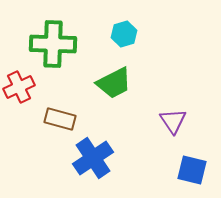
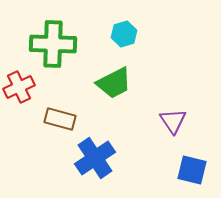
blue cross: moved 2 px right
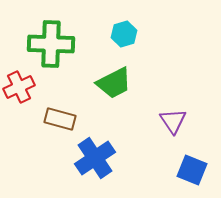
green cross: moved 2 px left
blue square: rotated 8 degrees clockwise
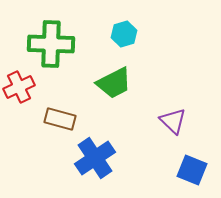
purple triangle: rotated 12 degrees counterclockwise
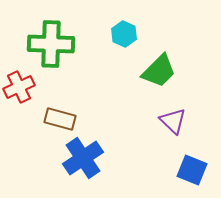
cyan hexagon: rotated 20 degrees counterclockwise
green trapezoid: moved 45 px right, 12 px up; rotated 18 degrees counterclockwise
blue cross: moved 12 px left
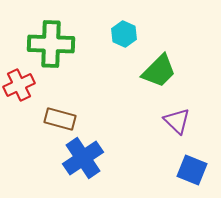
red cross: moved 2 px up
purple triangle: moved 4 px right
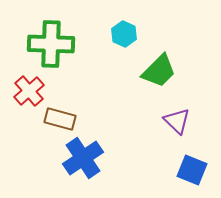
red cross: moved 10 px right, 6 px down; rotated 16 degrees counterclockwise
